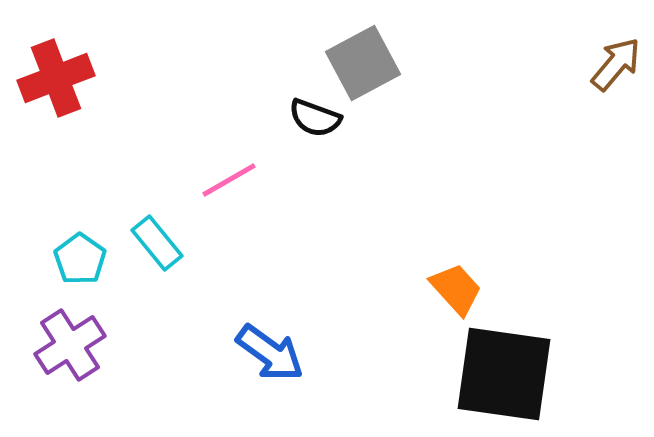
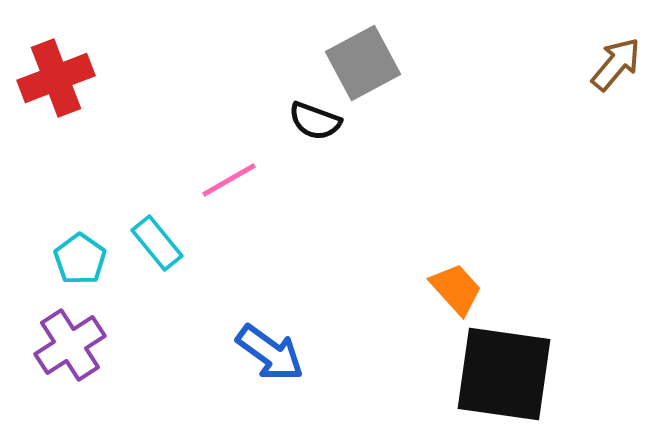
black semicircle: moved 3 px down
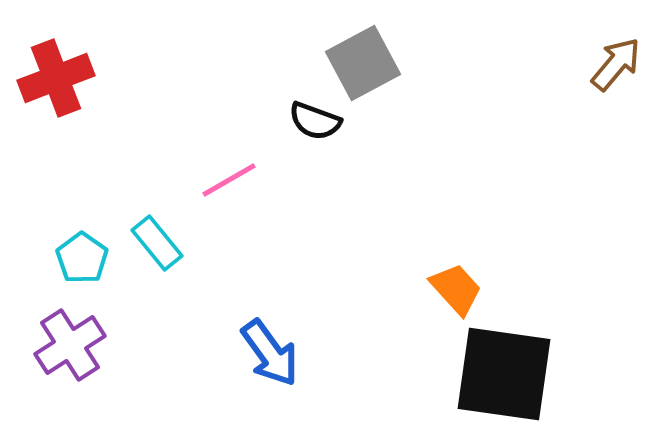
cyan pentagon: moved 2 px right, 1 px up
blue arrow: rotated 18 degrees clockwise
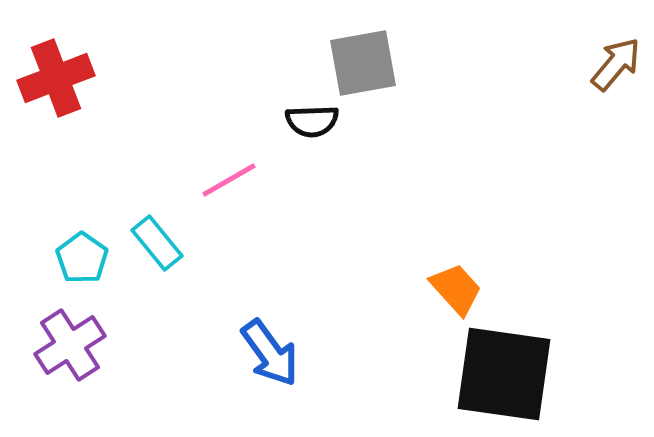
gray square: rotated 18 degrees clockwise
black semicircle: moved 3 px left; rotated 22 degrees counterclockwise
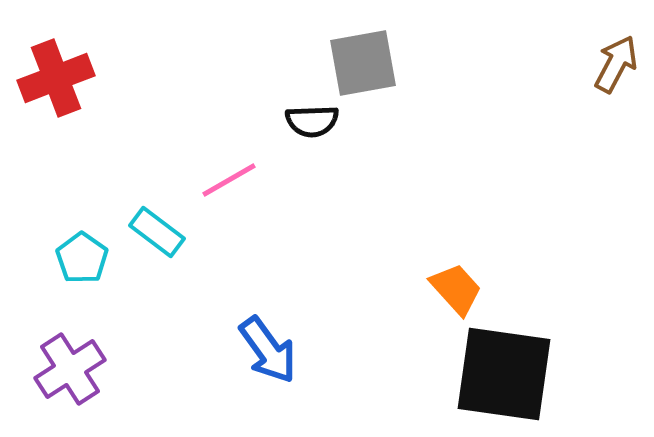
brown arrow: rotated 12 degrees counterclockwise
cyan rectangle: moved 11 px up; rotated 14 degrees counterclockwise
purple cross: moved 24 px down
blue arrow: moved 2 px left, 3 px up
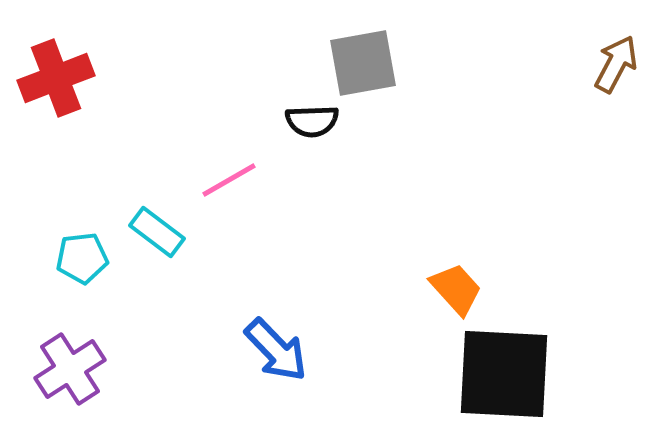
cyan pentagon: rotated 30 degrees clockwise
blue arrow: moved 8 px right; rotated 8 degrees counterclockwise
black square: rotated 5 degrees counterclockwise
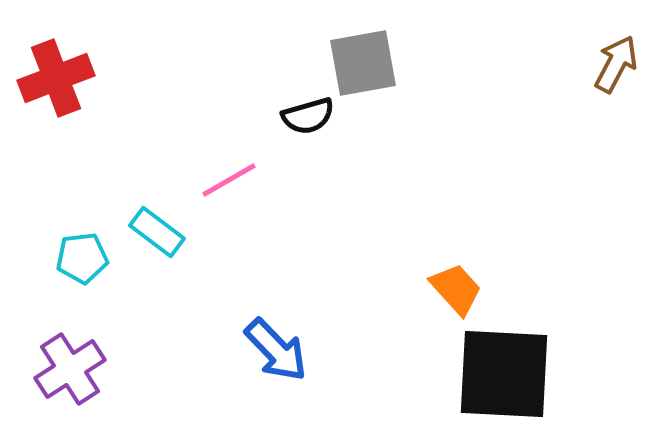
black semicircle: moved 4 px left, 5 px up; rotated 14 degrees counterclockwise
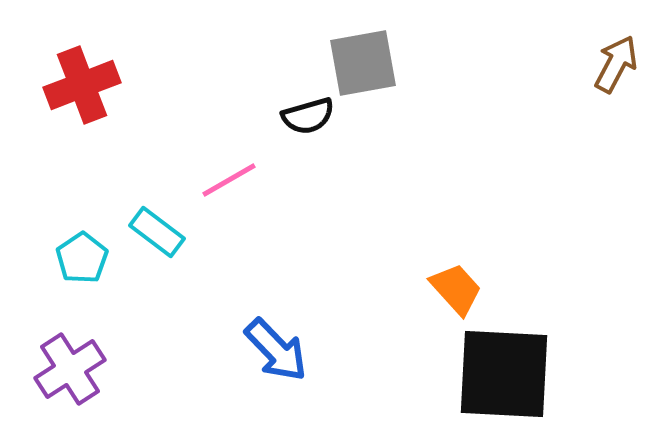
red cross: moved 26 px right, 7 px down
cyan pentagon: rotated 27 degrees counterclockwise
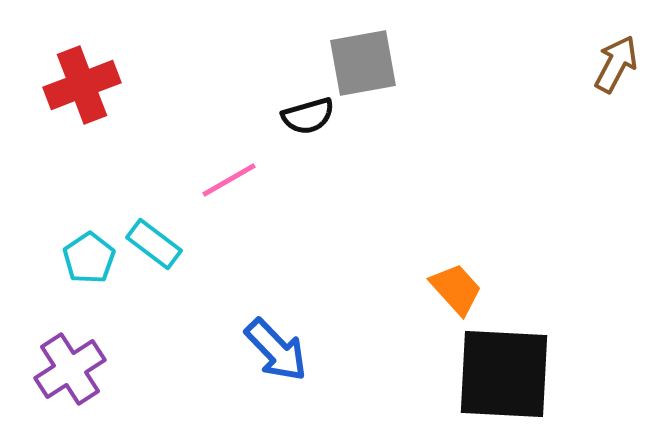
cyan rectangle: moved 3 px left, 12 px down
cyan pentagon: moved 7 px right
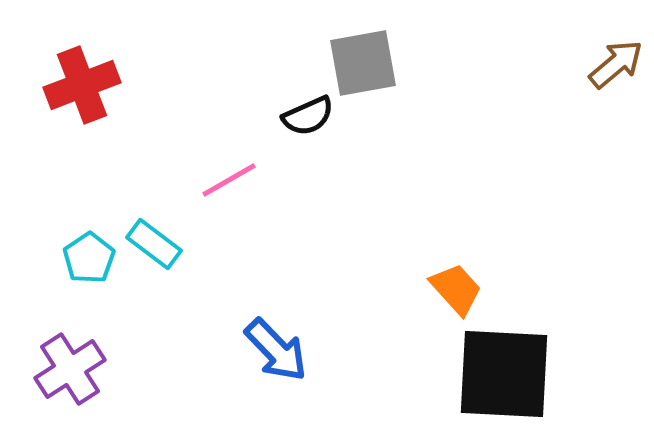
brown arrow: rotated 22 degrees clockwise
black semicircle: rotated 8 degrees counterclockwise
